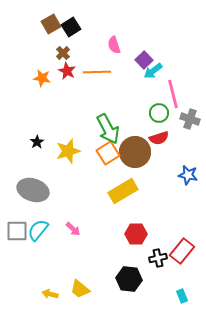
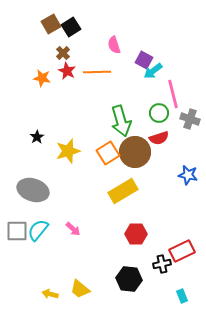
purple square: rotated 18 degrees counterclockwise
green arrow: moved 13 px right, 8 px up; rotated 12 degrees clockwise
black star: moved 5 px up
red rectangle: rotated 25 degrees clockwise
black cross: moved 4 px right, 6 px down
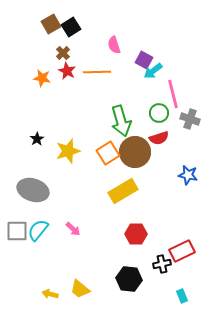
black star: moved 2 px down
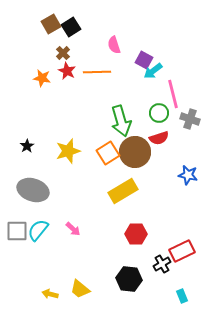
black star: moved 10 px left, 7 px down
black cross: rotated 18 degrees counterclockwise
